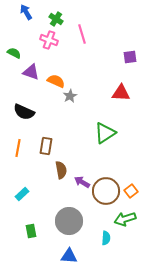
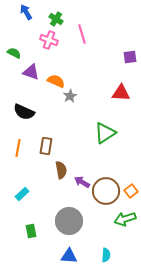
cyan semicircle: moved 17 px down
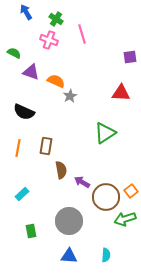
brown circle: moved 6 px down
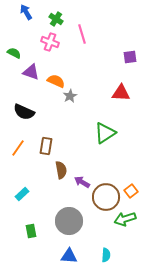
pink cross: moved 1 px right, 2 px down
orange line: rotated 24 degrees clockwise
